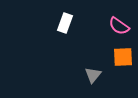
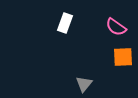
pink semicircle: moved 3 px left, 1 px down
gray triangle: moved 9 px left, 9 px down
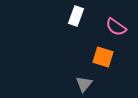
white rectangle: moved 11 px right, 7 px up
orange square: moved 20 px left; rotated 20 degrees clockwise
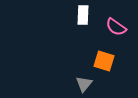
white rectangle: moved 7 px right, 1 px up; rotated 18 degrees counterclockwise
orange square: moved 1 px right, 4 px down
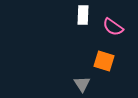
pink semicircle: moved 3 px left
gray triangle: moved 2 px left; rotated 12 degrees counterclockwise
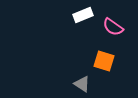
white rectangle: rotated 66 degrees clockwise
gray triangle: rotated 24 degrees counterclockwise
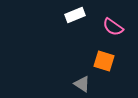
white rectangle: moved 8 px left
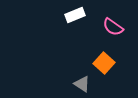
orange square: moved 2 px down; rotated 25 degrees clockwise
